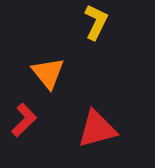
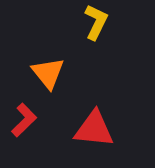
red triangle: moved 3 px left; rotated 21 degrees clockwise
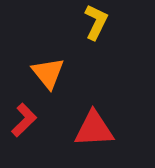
red triangle: rotated 9 degrees counterclockwise
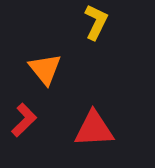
orange triangle: moved 3 px left, 4 px up
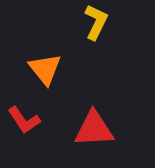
red L-shape: rotated 100 degrees clockwise
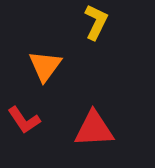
orange triangle: moved 3 px up; rotated 15 degrees clockwise
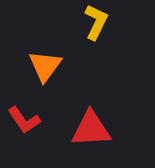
red triangle: moved 3 px left
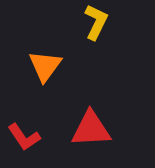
red L-shape: moved 17 px down
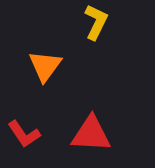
red triangle: moved 5 px down; rotated 6 degrees clockwise
red L-shape: moved 3 px up
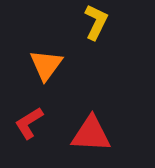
orange triangle: moved 1 px right, 1 px up
red L-shape: moved 5 px right, 11 px up; rotated 92 degrees clockwise
